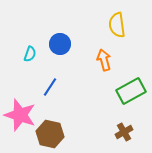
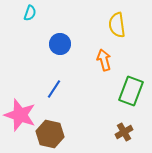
cyan semicircle: moved 41 px up
blue line: moved 4 px right, 2 px down
green rectangle: rotated 40 degrees counterclockwise
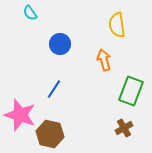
cyan semicircle: rotated 126 degrees clockwise
brown cross: moved 4 px up
